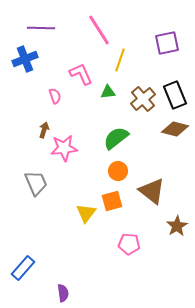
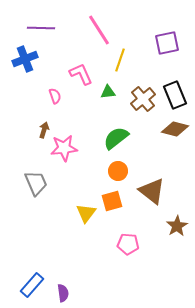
pink pentagon: moved 1 px left
blue rectangle: moved 9 px right, 17 px down
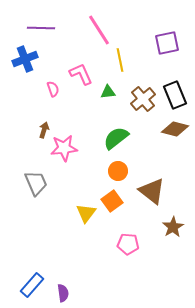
yellow line: rotated 30 degrees counterclockwise
pink semicircle: moved 2 px left, 7 px up
orange square: rotated 20 degrees counterclockwise
brown star: moved 4 px left, 1 px down
